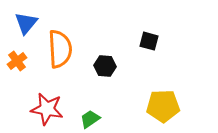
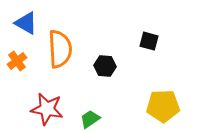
blue triangle: rotated 40 degrees counterclockwise
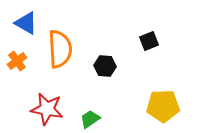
black square: rotated 36 degrees counterclockwise
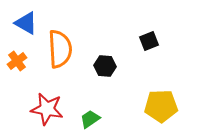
yellow pentagon: moved 2 px left
